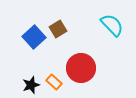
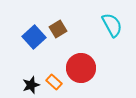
cyan semicircle: rotated 15 degrees clockwise
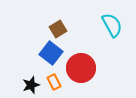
blue square: moved 17 px right, 16 px down; rotated 10 degrees counterclockwise
orange rectangle: rotated 21 degrees clockwise
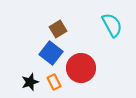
black star: moved 1 px left, 3 px up
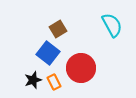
blue square: moved 3 px left
black star: moved 3 px right, 2 px up
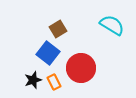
cyan semicircle: rotated 30 degrees counterclockwise
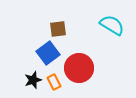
brown square: rotated 24 degrees clockwise
blue square: rotated 15 degrees clockwise
red circle: moved 2 px left
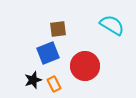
blue square: rotated 15 degrees clockwise
red circle: moved 6 px right, 2 px up
orange rectangle: moved 2 px down
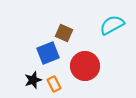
cyan semicircle: rotated 60 degrees counterclockwise
brown square: moved 6 px right, 4 px down; rotated 30 degrees clockwise
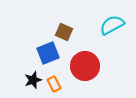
brown square: moved 1 px up
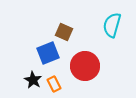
cyan semicircle: rotated 45 degrees counterclockwise
black star: rotated 24 degrees counterclockwise
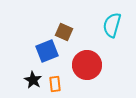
blue square: moved 1 px left, 2 px up
red circle: moved 2 px right, 1 px up
orange rectangle: moved 1 px right; rotated 21 degrees clockwise
